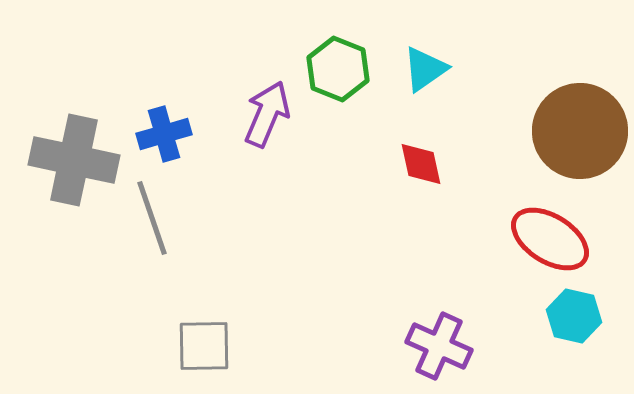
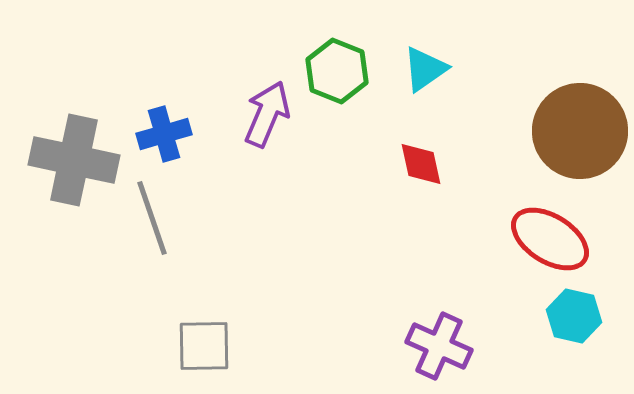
green hexagon: moved 1 px left, 2 px down
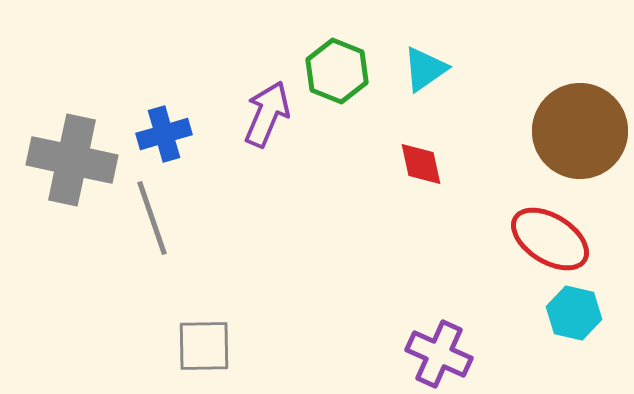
gray cross: moved 2 px left
cyan hexagon: moved 3 px up
purple cross: moved 8 px down
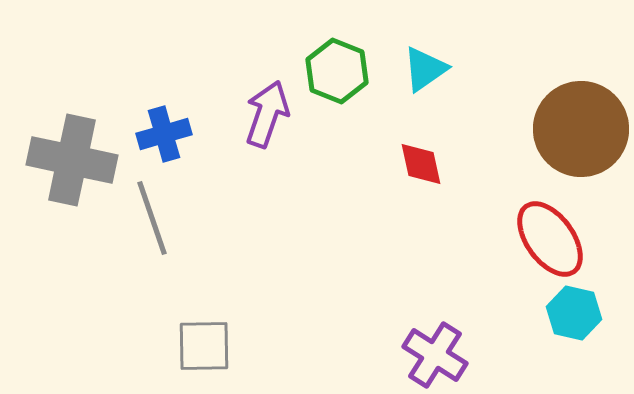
purple arrow: rotated 4 degrees counterclockwise
brown circle: moved 1 px right, 2 px up
red ellipse: rotated 22 degrees clockwise
purple cross: moved 4 px left, 1 px down; rotated 8 degrees clockwise
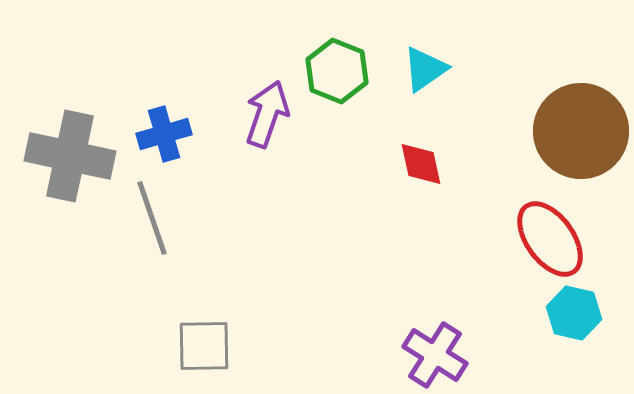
brown circle: moved 2 px down
gray cross: moved 2 px left, 4 px up
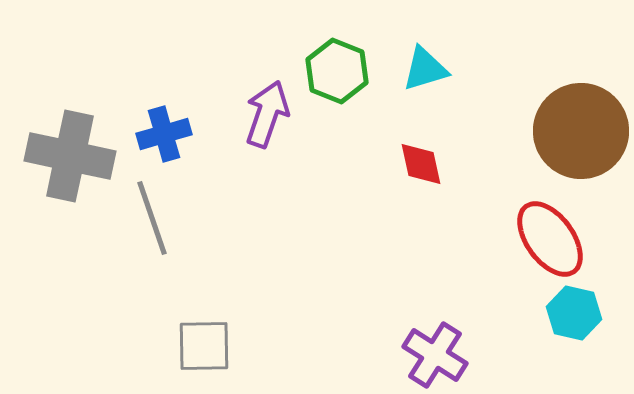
cyan triangle: rotated 18 degrees clockwise
